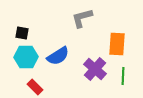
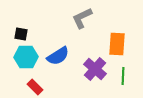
gray L-shape: rotated 10 degrees counterclockwise
black square: moved 1 px left, 1 px down
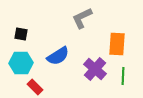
cyan hexagon: moved 5 px left, 6 px down
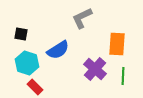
blue semicircle: moved 6 px up
cyan hexagon: moved 6 px right; rotated 20 degrees clockwise
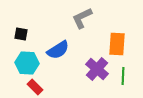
cyan hexagon: rotated 15 degrees counterclockwise
purple cross: moved 2 px right
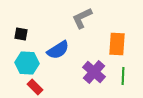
purple cross: moved 3 px left, 3 px down
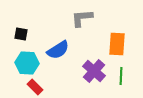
gray L-shape: rotated 20 degrees clockwise
purple cross: moved 1 px up
green line: moved 2 px left
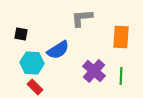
orange rectangle: moved 4 px right, 7 px up
cyan hexagon: moved 5 px right
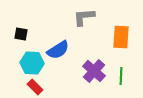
gray L-shape: moved 2 px right, 1 px up
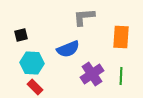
black square: moved 1 px down; rotated 24 degrees counterclockwise
blue semicircle: moved 10 px right, 1 px up; rotated 10 degrees clockwise
purple cross: moved 2 px left, 3 px down; rotated 15 degrees clockwise
